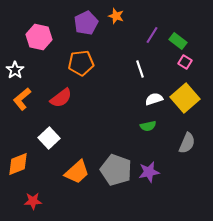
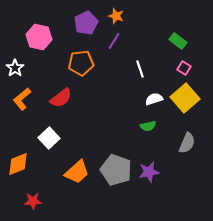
purple line: moved 38 px left, 6 px down
pink square: moved 1 px left, 6 px down
white star: moved 2 px up
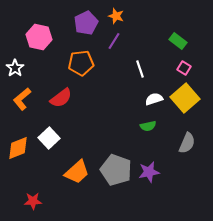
orange diamond: moved 16 px up
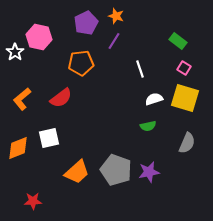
white star: moved 16 px up
yellow square: rotated 32 degrees counterclockwise
white square: rotated 30 degrees clockwise
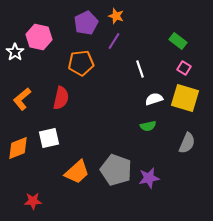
red semicircle: rotated 40 degrees counterclockwise
purple star: moved 6 px down
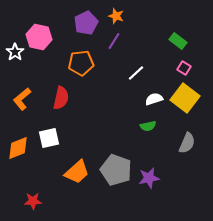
white line: moved 4 px left, 4 px down; rotated 66 degrees clockwise
yellow square: rotated 20 degrees clockwise
